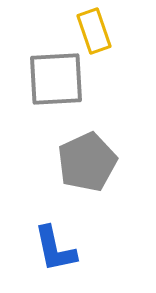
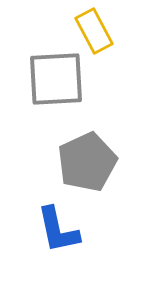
yellow rectangle: rotated 9 degrees counterclockwise
blue L-shape: moved 3 px right, 19 px up
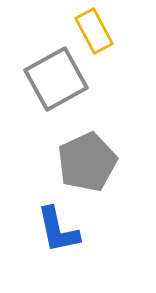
gray square: rotated 26 degrees counterclockwise
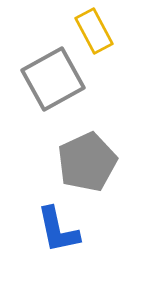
gray square: moved 3 px left
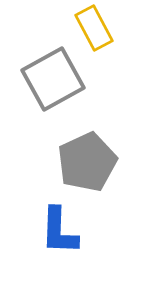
yellow rectangle: moved 3 px up
blue L-shape: moved 1 px right, 1 px down; rotated 14 degrees clockwise
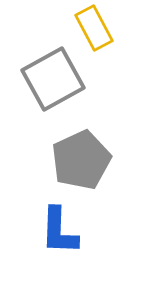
gray pentagon: moved 6 px left, 2 px up
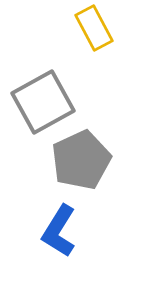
gray square: moved 10 px left, 23 px down
blue L-shape: rotated 30 degrees clockwise
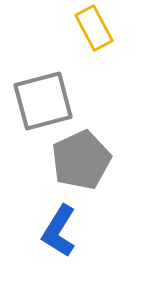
gray square: moved 1 px up; rotated 14 degrees clockwise
